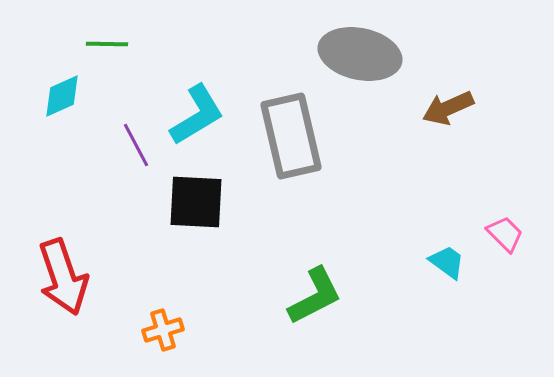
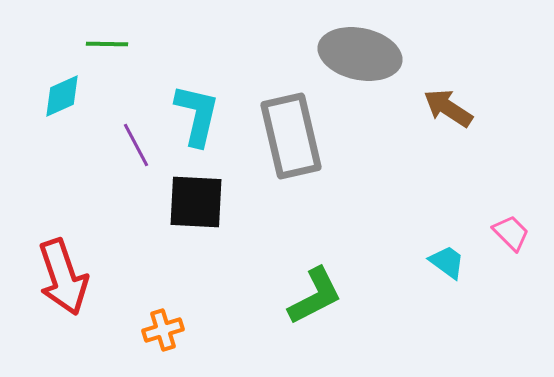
brown arrow: rotated 57 degrees clockwise
cyan L-shape: rotated 46 degrees counterclockwise
pink trapezoid: moved 6 px right, 1 px up
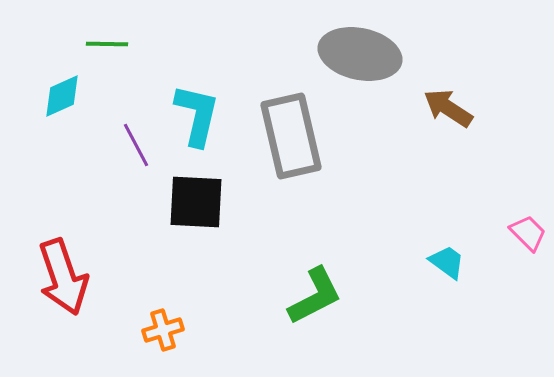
pink trapezoid: moved 17 px right
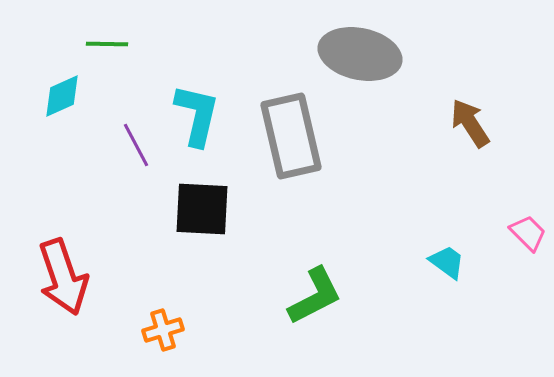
brown arrow: moved 22 px right, 15 px down; rotated 24 degrees clockwise
black square: moved 6 px right, 7 px down
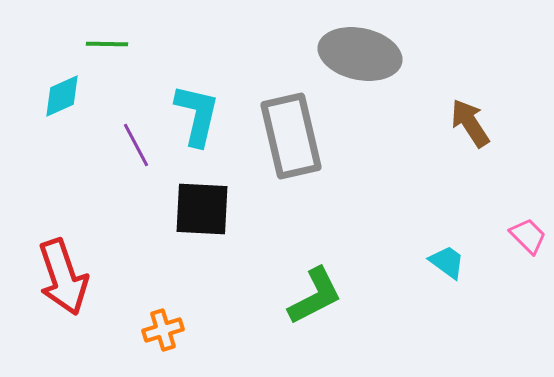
pink trapezoid: moved 3 px down
